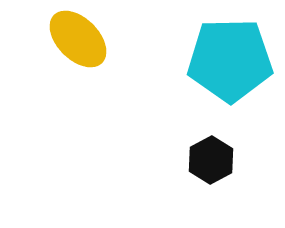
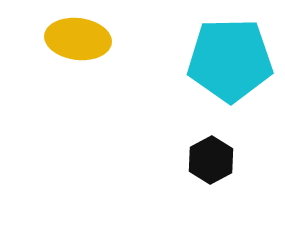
yellow ellipse: rotated 38 degrees counterclockwise
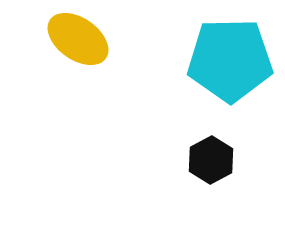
yellow ellipse: rotated 28 degrees clockwise
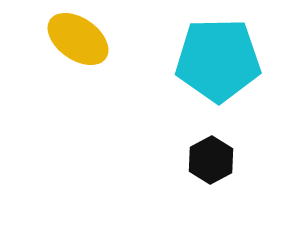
cyan pentagon: moved 12 px left
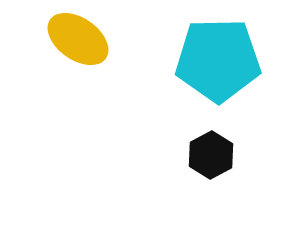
black hexagon: moved 5 px up
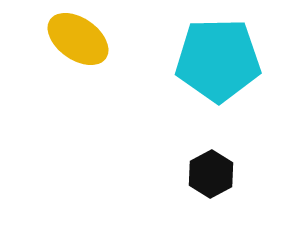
black hexagon: moved 19 px down
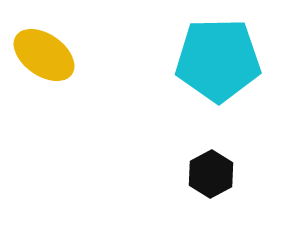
yellow ellipse: moved 34 px left, 16 px down
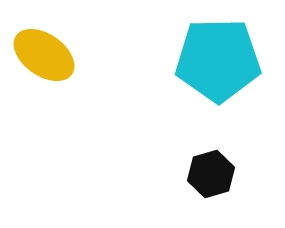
black hexagon: rotated 12 degrees clockwise
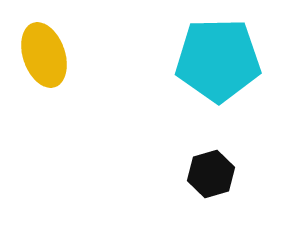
yellow ellipse: rotated 36 degrees clockwise
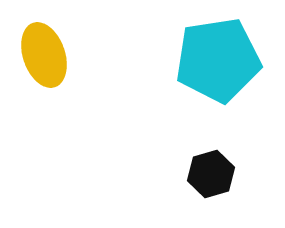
cyan pentagon: rotated 8 degrees counterclockwise
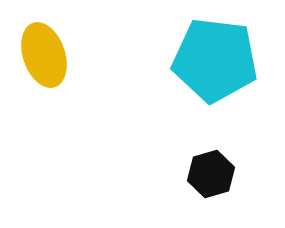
cyan pentagon: moved 3 px left; rotated 16 degrees clockwise
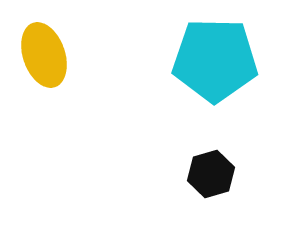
cyan pentagon: rotated 6 degrees counterclockwise
